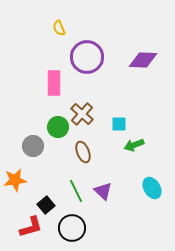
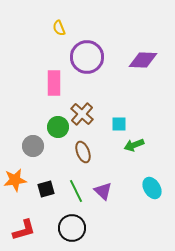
black square: moved 16 px up; rotated 24 degrees clockwise
red L-shape: moved 7 px left, 3 px down
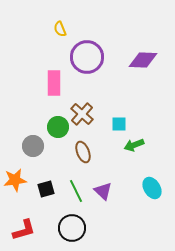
yellow semicircle: moved 1 px right, 1 px down
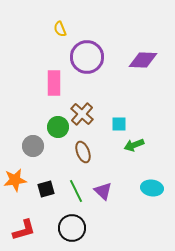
cyan ellipse: rotated 50 degrees counterclockwise
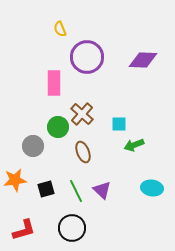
purple triangle: moved 1 px left, 1 px up
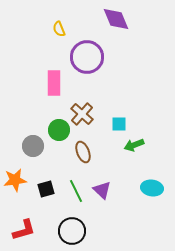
yellow semicircle: moved 1 px left
purple diamond: moved 27 px left, 41 px up; rotated 64 degrees clockwise
green circle: moved 1 px right, 3 px down
black circle: moved 3 px down
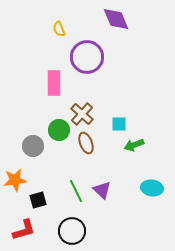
brown ellipse: moved 3 px right, 9 px up
black square: moved 8 px left, 11 px down
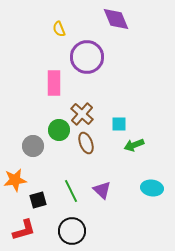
green line: moved 5 px left
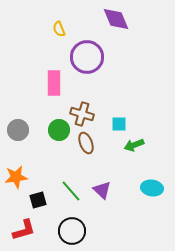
brown cross: rotated 25 degrees counterclockwise
gray circle: moved 15 px left, 16 px up
orange star: moved 1 px right, 3 px up
green line: rotated 15 degrees counterclockwise
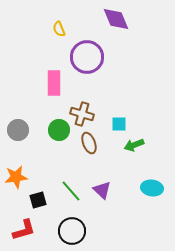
brown ellipse: moved 3 px right
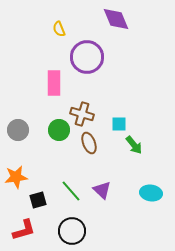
green arrow: rotated 108 degrees counterclockwise
cyan ellipse: moved 1 px left, 5 px down
